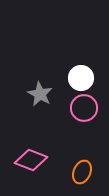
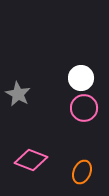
gray star: moved 22 px left
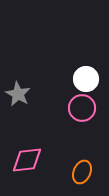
white circle: moved 5 px right, 1 px down
pink circle: moved 2 px left
pink diamond: moved 4 px left; rotated 28 degrees counterclockwise
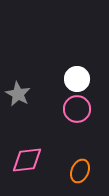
white circle: moved 9 px left
pink circle: moved 5 px left, 1 px down
orange ellipse: moved 2 px left, 1 px up
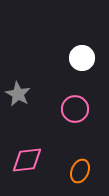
white circle: moved 5 px right, 21 px up
pink circle: moved 2 px left
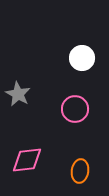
orange ellipse: rotated 15 degrees counterclockwise
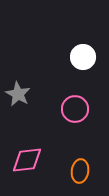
white circle: moved 1 px right, 1 px up
